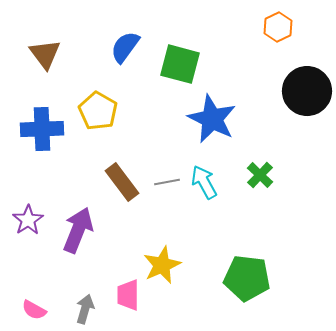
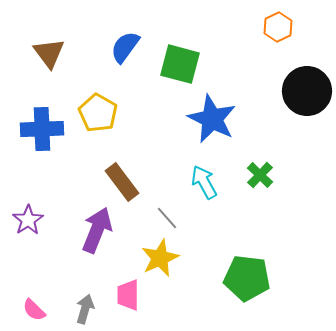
brown triangle: moved 4 px right, 1 px up
yellow pentagon: moved 2 px down
gray line: moved 36 px down; rotated 60 degrees clockwise
purple arrow: moved 19 px right
yellow star: moved 2 px left, 7 px up
pink semicircle: rotated 15 degrees clockwise
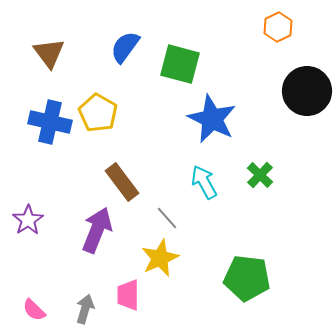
blue cross: moved 8 px right, 7 px up; rotated 15 degrees clockwise
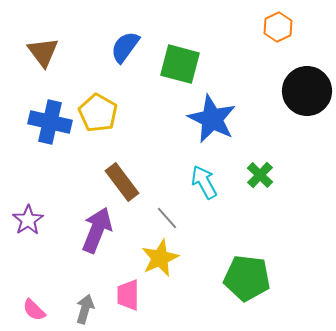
brown triangle: moved 6 px left, 1 px up
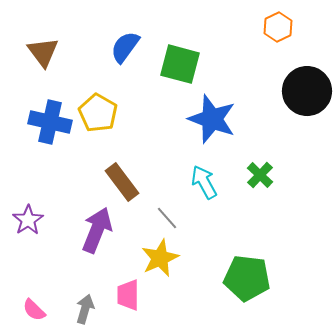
blue star: rotated 6 degrees counterclockwise
